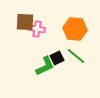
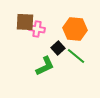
black square: moved 1 px right, 10 px up; rotated 16 degrees counterclockwise
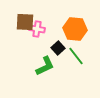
green line: rotated 12 degrees clockwise
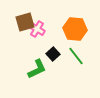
brown square: rotated 18 degrees counterclockwise
pink cross: rotated 21 degrees clockwise
black square: moved 5 px left, 6 px down
green L-shape: moved 8 px left, 3 px down
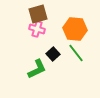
brown square: moved 13 px right, 8 px up
pink cross: rotated 14 degrees counterclockwise
green line: moved 3 px up
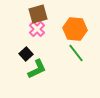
pink cross: rotated 28 degrees clockwise
black square: moved 27 px left
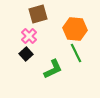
pink cross: moved 8 px left, 7 px down
green line: rotated 12 degrees clockwise
green L-shape: moved 16 px right
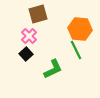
orange hexagon: moved 5 px right
green line: moved 3 px up
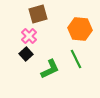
green line: moved 9 px down
green L-shape: moved 3 px left
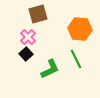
pink cross: moved 1 px left, 1 px down
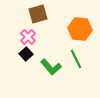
green L-shape: moved 1 px right, 2 px up; rotated 75 degrees clockwise
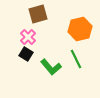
orange hexagon: rotated 20 degrees counterclockwise
black square: rotated 16 degrees counterclockwise
